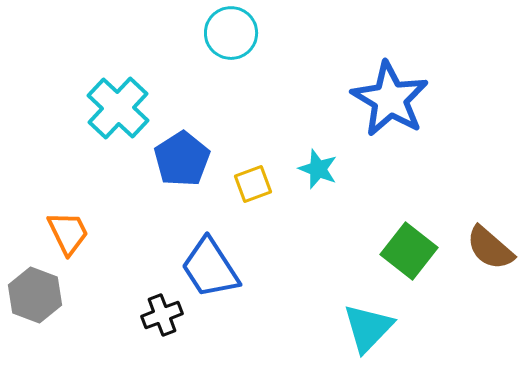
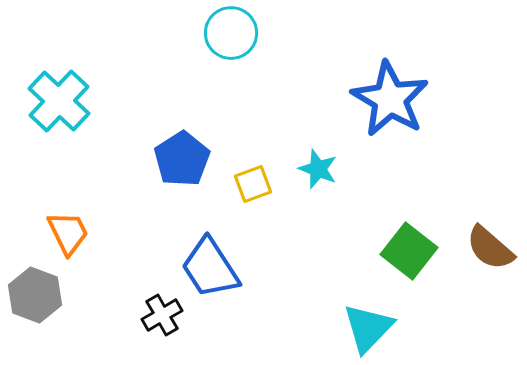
cyan cross: moved 59 px left, 7 px up
black cross: rotated 9 degrees counterclockwise
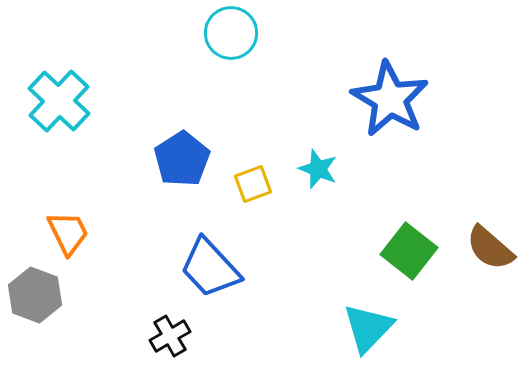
blue trapezoid: rotated 10 degrees counterclockwise
black cross: moved 8 px right, 21 px down
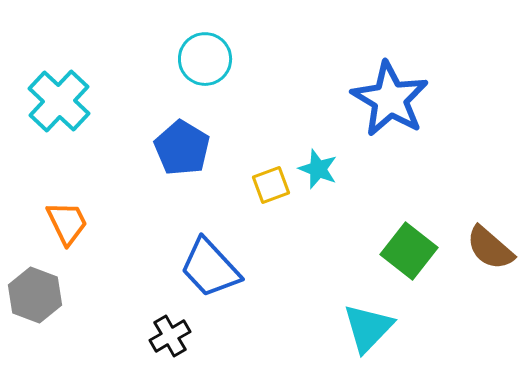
cyan circle: moved 26 px left, 26 px down
blue pentagon: moved 11 px up; rotated 8 degrees counterclockwise
yellow square: moved 18 px right, 1 px down
orange trapezoid: moved 1 px left, 10 px up
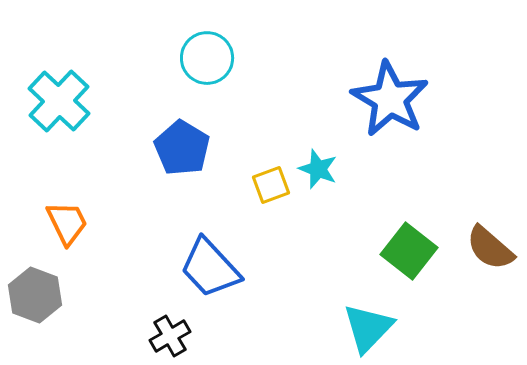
cyan circle: moved 2 px right, 1 px up
